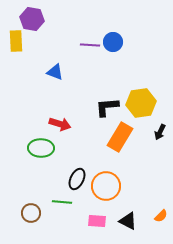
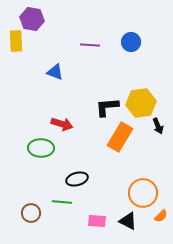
blue circle: moved 18 px right
red arrow: moved 2 px right
black arrow: moved 2 px left, 6 px up; rotated 49 degrees counterclockwise
black ellipse: rotated 50 degrees clockwise
orange circle: moved 37 px right, 7 px down
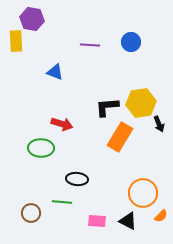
black arrow: moved 1 px right, 2 px up
black ellipse: rotated 20 degrees clockwise
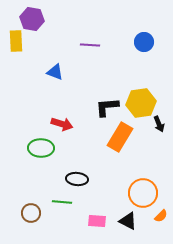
blue circle: moved 13 px right
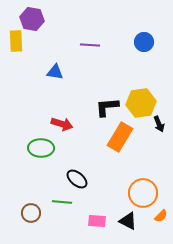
blue triangle: rotated 12 degrees counterclockwise
black ellipse: rotated 35 degrees clockwise
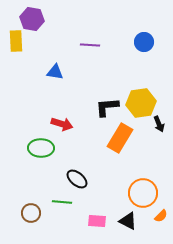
orange rectangle: moved 1 px down
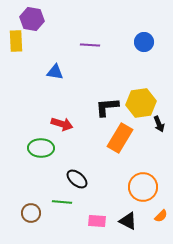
orange circle: moved 6 px up
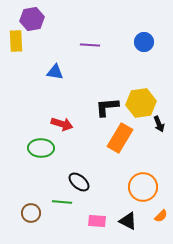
purple hexagon: rotated 20 degrees counterclockwise
black ellipse: moved 2 px right, 3 px down
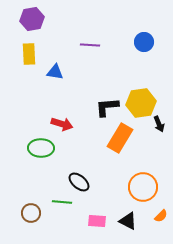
yellow rectangle: moved 13 px right, 13 px down
